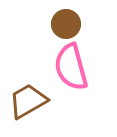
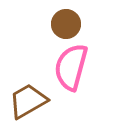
pink semicircle: rotated 30 degrees clockwise
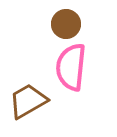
pink semicircle: rotated 9 degrees counterclockwise
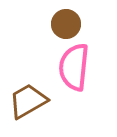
pink semicircle: moved 3 px right
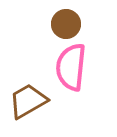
pink semicircle: moved 3 px left
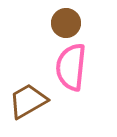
brown circle: moved 1 px up
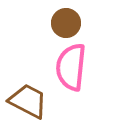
brown trapezoid: rotated 57 degrees clockwise
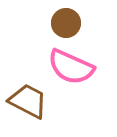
pink semicircle: rotated 72 degrees counterclockwise
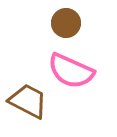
pink semicircle: moved 4 px down
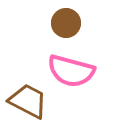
pink semicircle: rotated 9 degrees counterclockwise
